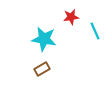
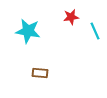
cyan star: moved 16 px left, 8 px up
brown rectangle: moved 2 px left, 4 px down; rotated 35 degrees clockwise
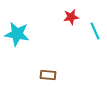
cyan star: moved 11 px left, 3 px down
brown rectangle: moved 8 px right, 2 px down
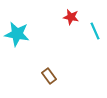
red star: rotated 21 degrees clockwise
brown rectangle: moved 1 px right, 1 px down; rotated 49 degrees clockwise
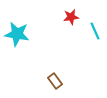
red star: rotated 21 degrees counterclockwise
brown rectangle: moved 6 px right, 5 px down
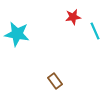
red star: moved 2 px right
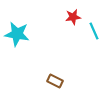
cyan line: moved 1 px left
brown rectangle: rotated 28 degrees counterclockwise
